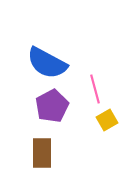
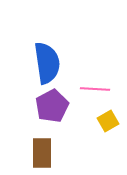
blue semicircle: rotated 126 degrees counterclockwise
pink line: rotated 72 degrees counterclockwise
yellow square: moved 1 px right, 1 px down
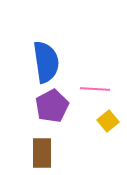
blue semicircle: moved 1 px left, 1 px up
yellow square: rotated 10 degrees counterclockwise
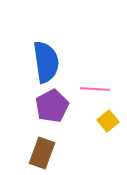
brown rectangle: rotated 20 degrees clockwise
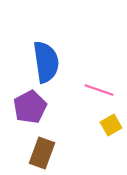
pink line: moved 4 px right, 1 px down; rotated 16 degrees clockwise
purple pentagon: moved 22 px left, 1 px down
yellow square: moved 3 px right, 4 px down; rotated 10 degrees clockwise
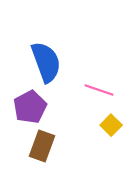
blue semicircle: rotated 12 degrees counterclockwise
yellow square: rotated 15 degrees counterclockwise
brown rectangle: moved 7 px up
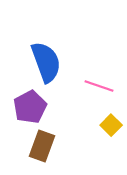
pink line: moved 4 px up
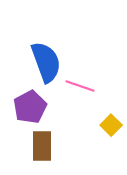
pink line: moved 19 px left
brown rectangle: rotated 20 degrees counterclockwise
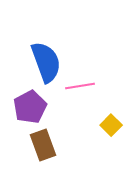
pink line: rotated 28 degrees counterclockwise
brown rectangle: moved 1 px right, 1 px up; rotated 20 degrees counterclockwise
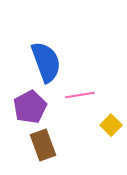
pink line: moved 9 px down
